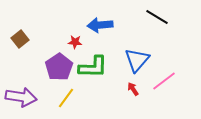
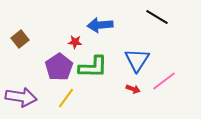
blue triangle: rotated 8 degrees counterclockwise
red arrow: rotated 144 degrees clockwise
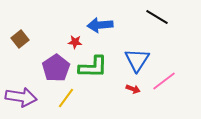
purple pentagon: moved 3 px left, 1 px down
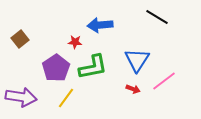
green L-shape: rotated 12 degrees counterclockwise
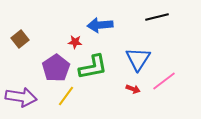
black line: rotated 45 degrees counterclockwise
blue triangle: moved 1 px right, 1 px up
yellow line: moved 2 px up
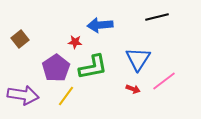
purple arrow: moved 2 px right, 2 px up
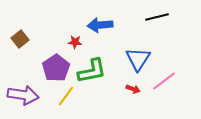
green L-shape: moved 1 px left, 4 px down
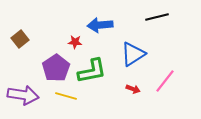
blue triangle: moved 5 px left, 5 px up; rotated 24 degrees clockwise
pink line: moved 1 px right; rotated 15 degrees counterclockwise
yellow line: rotated 70 degrees clockwise
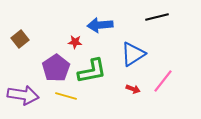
pink line: moved 2 px left
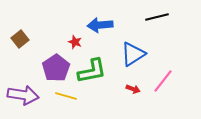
red star: rotated 16 degrees clockwise
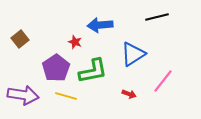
green L-shape: moved 1 px right
red arrow: moved 4 px left, 5 px down
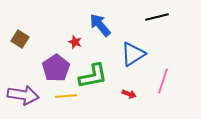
blue arrow: rotated 55 degrees clockwise
brown square: rotated 18 degrees counterclockwise
green L-shape: moved 5 px down
pink line: rotated 20 degrees counterclockwise
yellow line: rotated 20 degrees counterclockwise
